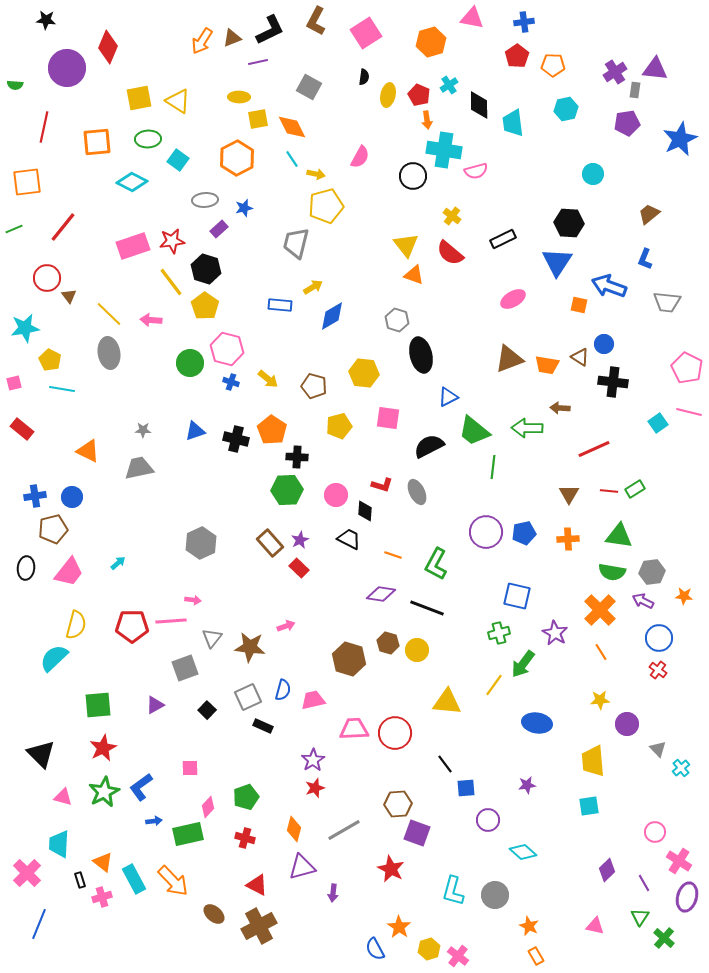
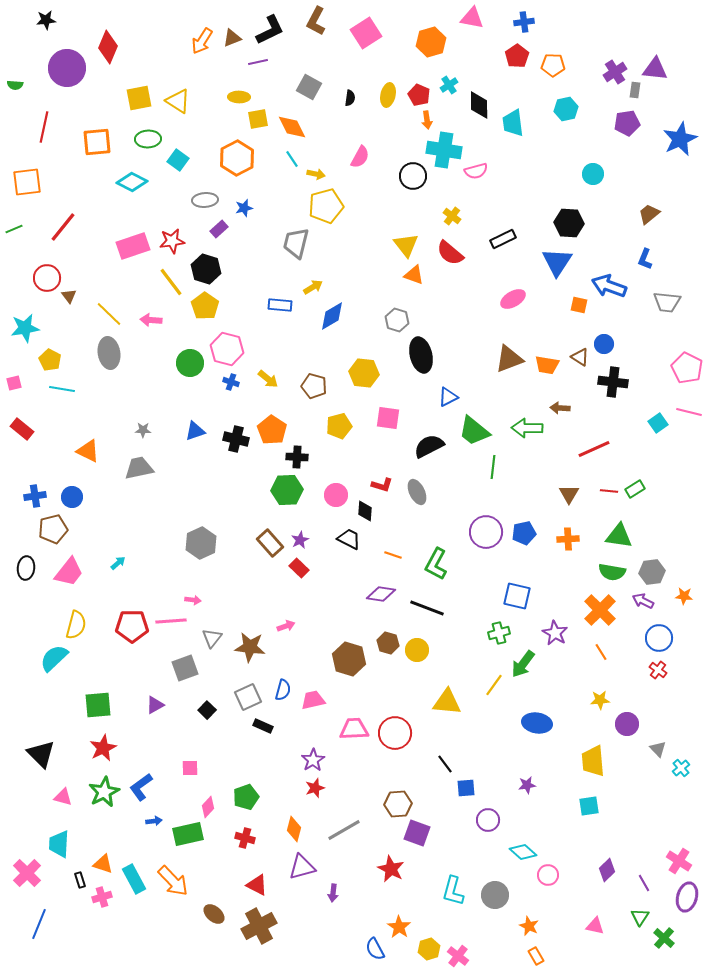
black star at (46, 20): rotated 12 degrees counterclockwise
black semicircle at (364, 77): moved 14 px left, 21 px down
pink circle at (655, 832): moved 107 px left, 43 px down
orange triangle at (103, 862): moved 2 px down; rotated 20 degrees counterclockwise
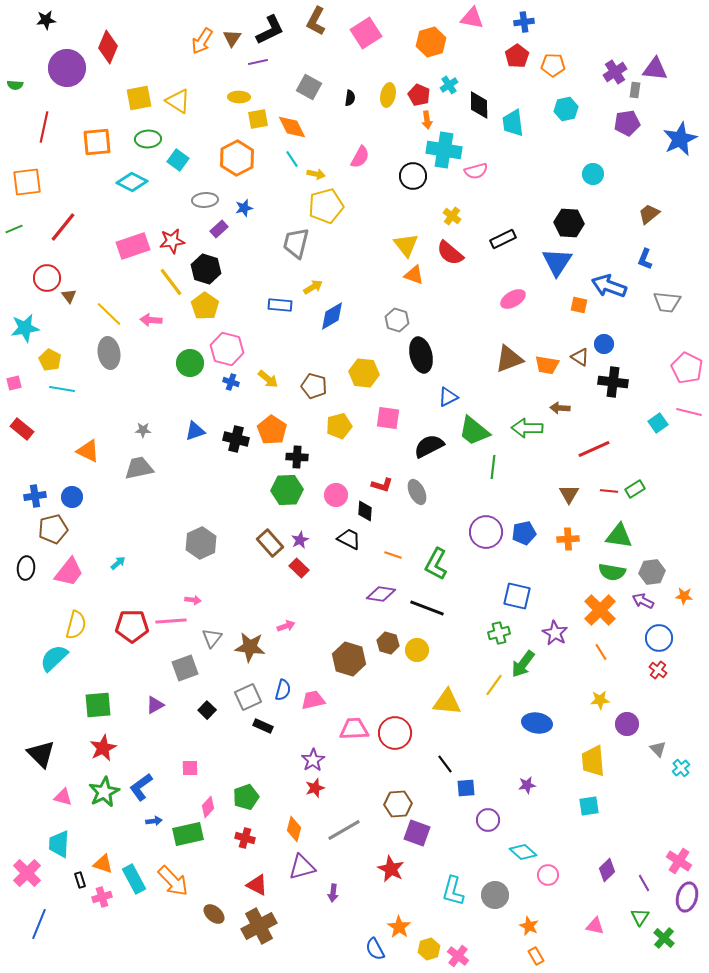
brown triangle at (232, 38): rotated 36 degrees counterclockwise
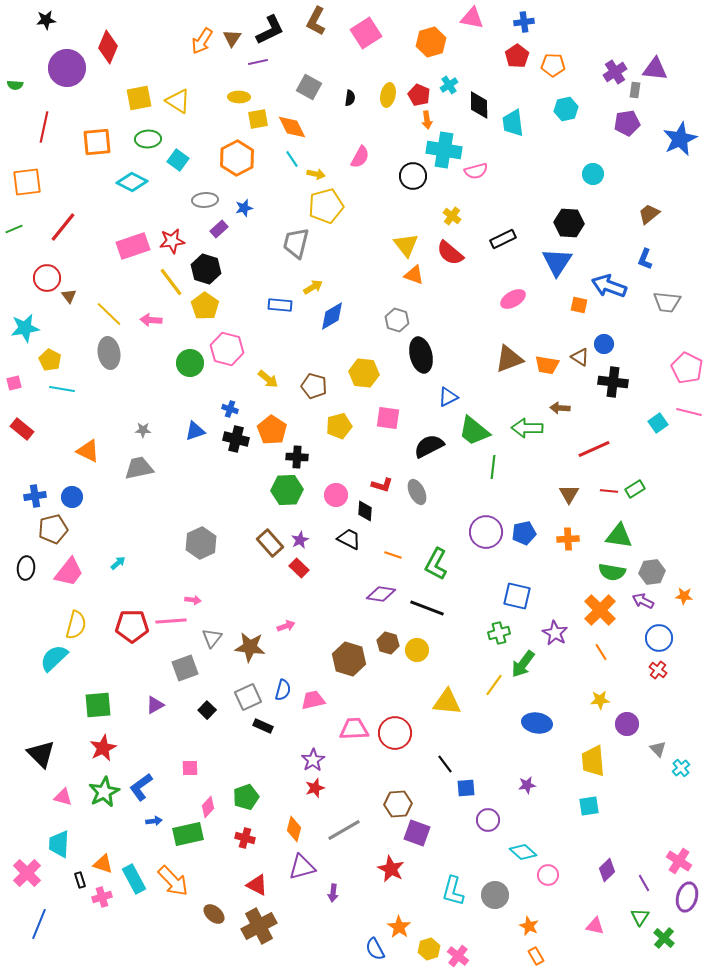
blue cross at (231, 382): moved 1 px left, 27 px down
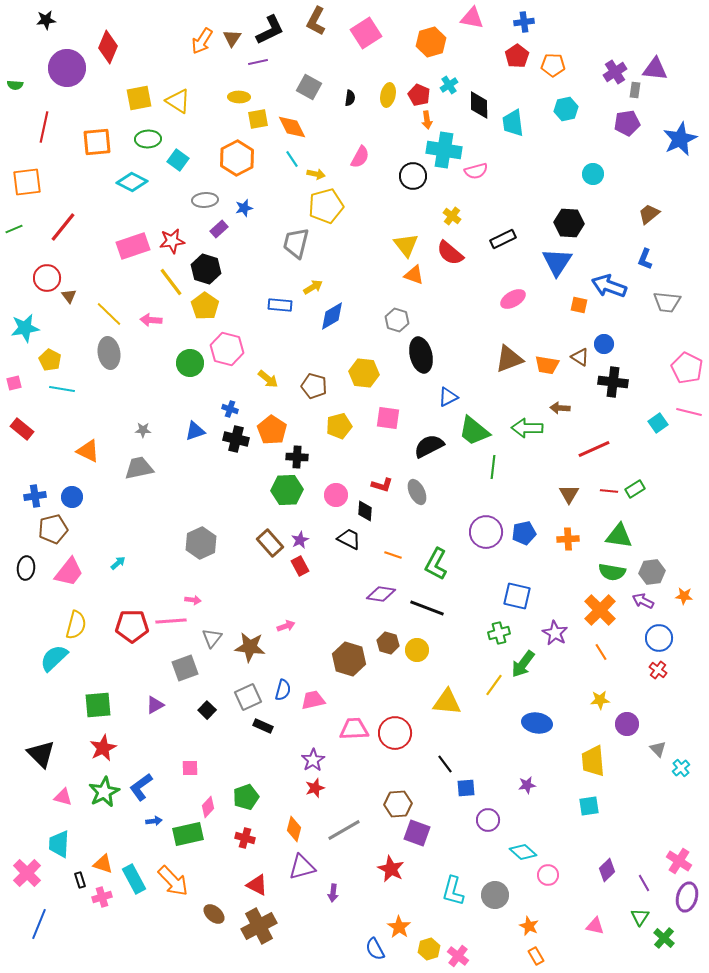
red rectangle at (299, 568): moved 1 px right, 2 px up; rotated 18 degrees clockwise
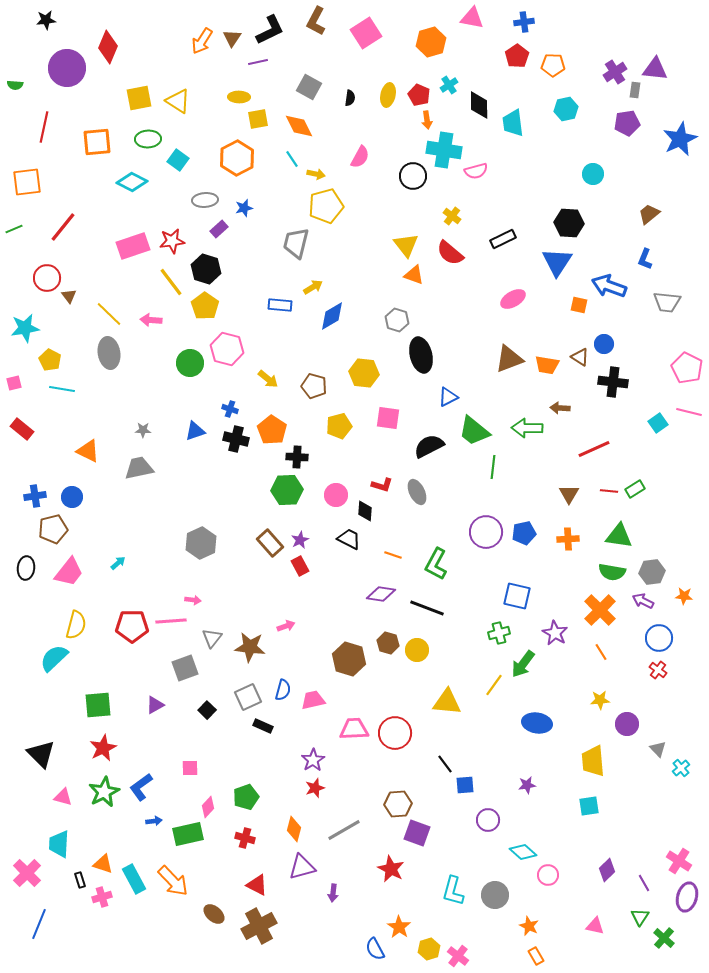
orange diamond at (292, 127): moved 7 px right, 1 px up
blue square at (466, 788): moved 1 px left, 3 px up
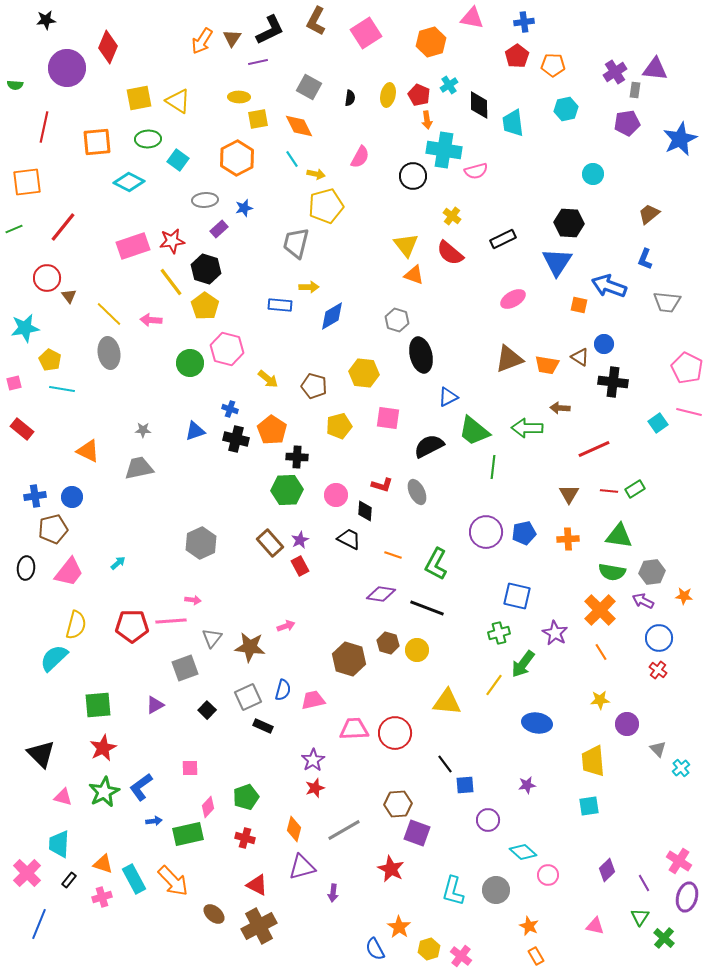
cyan diamond at (132, 182): moved 3 px left
yellow arrow at (313, 287): moved 4 px left; rotated 30 degrees clockwise
black rectangle at (80, 880): moved 11 px left; rotated 56 degrees clockwise
gray circle at (495, 895): moved 1 px right, 5 px up
pink cross at (458, 956): moved 3 px right
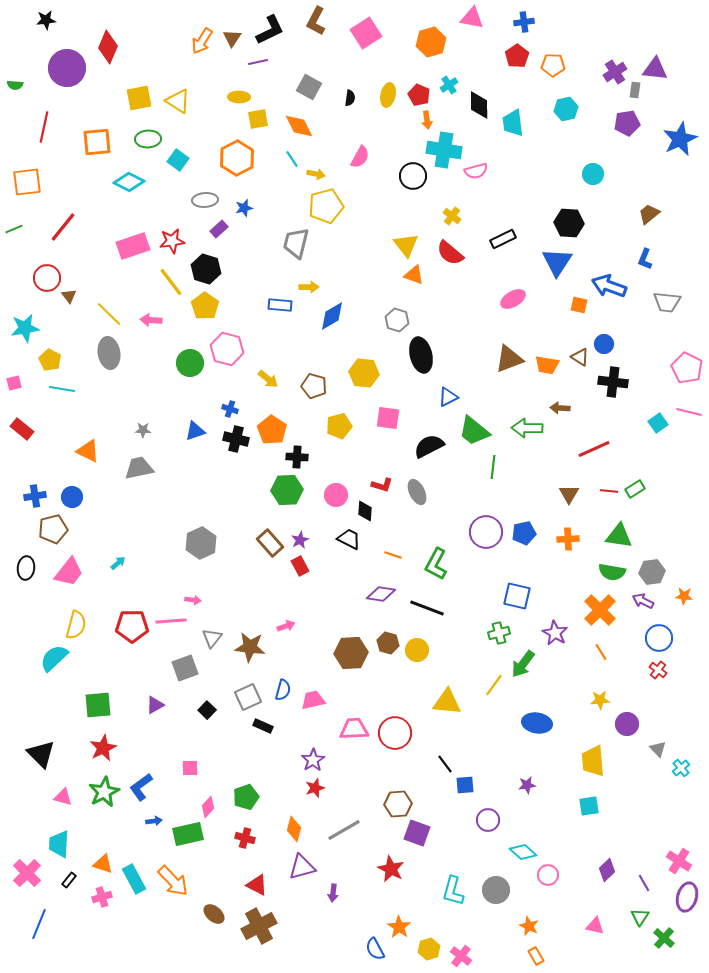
brown hexagon at (349, 659): moved 2 px right, 6 px up; rotated 20 degrees counterclockwise
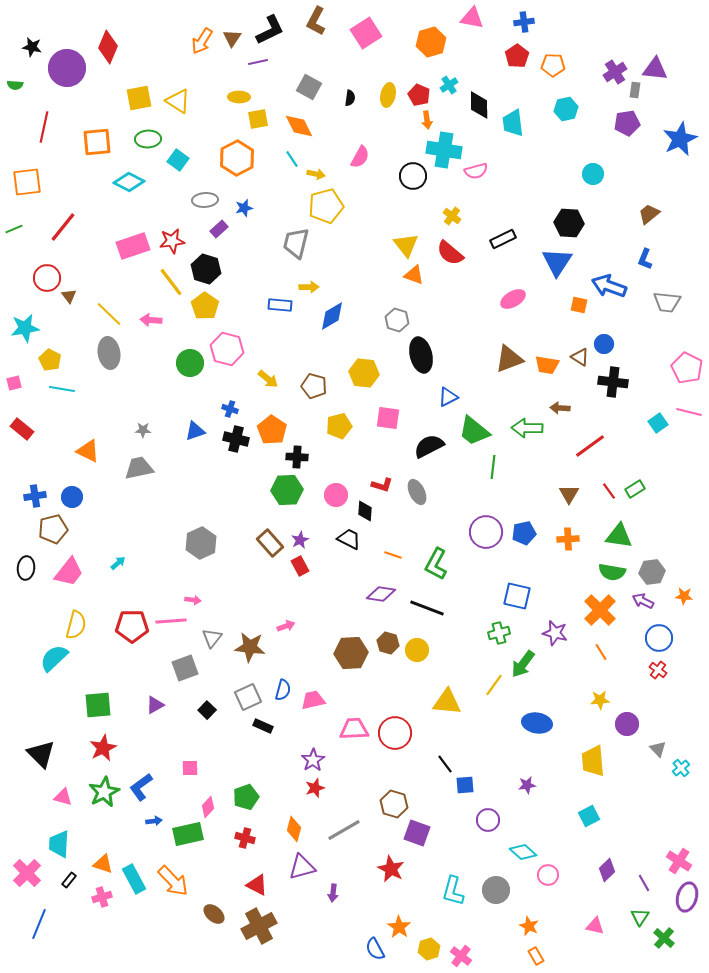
black star at (46, 20): moved 14 px left, 27 px down; rotated 18 degrees clockwise
red line at (594, 449): moved 4 px left, 3 px up; rotated 12 degrees counterclockwise
red line at (609, 491): rotated 48 degrees clockwise
purple star at (555, 633): rotated 15 degrees counterclockwise
brown hexagon at (398, 804): moved 4 px left; rotated 20 degrees clockwise
cyan square at (589, 806): moved 10 px down; rotated 20 degrees counterclockwise
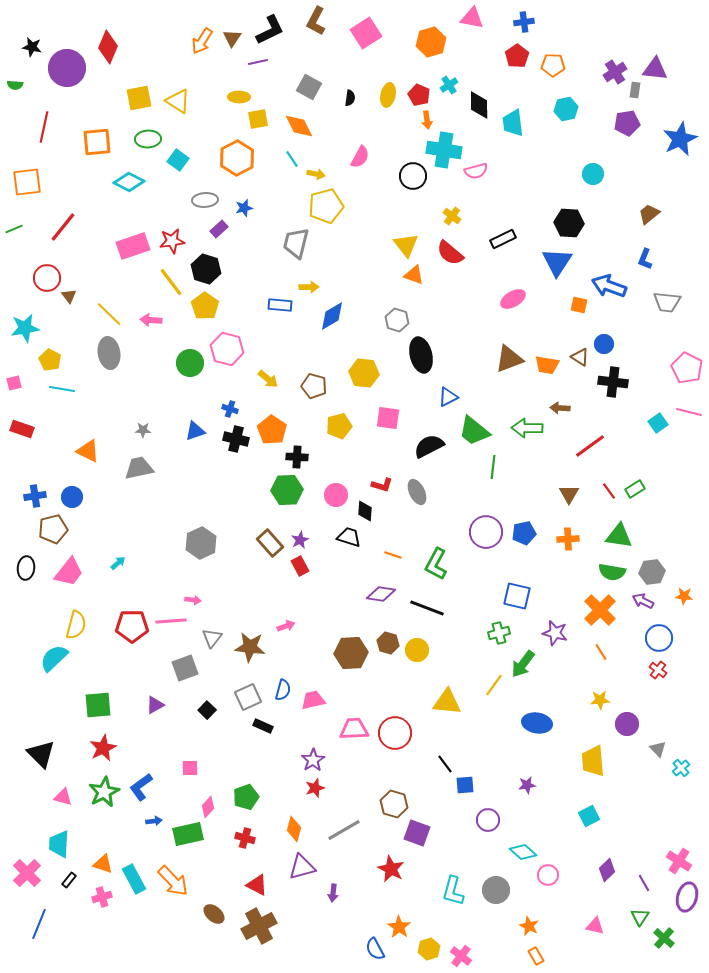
red rectangle at (22, 429): rotated 20 degrees counterclockwise
black trapezoid at (349, 539): moved 2 px up; rotated 10 degrees counterclockwise
